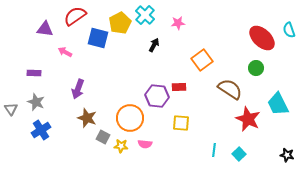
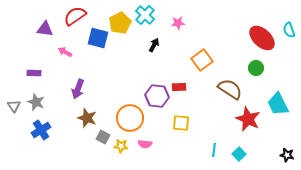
gray triangle: moved 3 px right, 3 px up
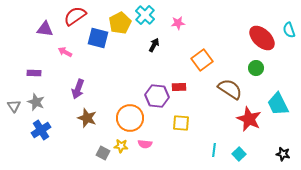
red star: moved 1 px right
gray square: moved 16 px down
black star: moved 4 px left, 1 px up
